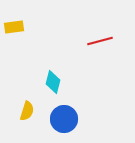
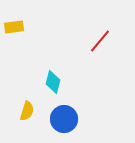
red line: rotated 35 degrees counterclockwise
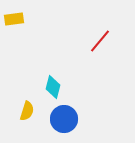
yellow rectangle: moved 8 px up
cyan diamond: moved 5 px down
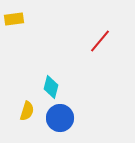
cyan diamond: moved 2 px left
blue circle: moved 4 px left, 1 px up
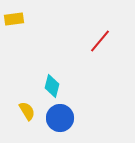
cyan diamond: moved 1 px right, 1 px up
yellow semicircle: rotated 48 degrees counterclockwise
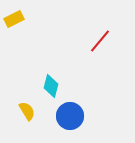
yellow rectangle: rotated 18 degrees counterclockwise
cyan diamond: moved 1 px left
blue circle: moved 10 px right, 2 px up
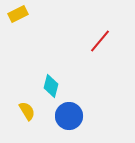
yellow rectangle: moved 4 px right, 5 px up
blue circle: moved 1 px left
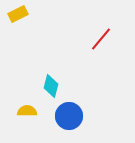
red line: moved 1 px right, 2 px up
yellow semicircle: rotated 60 degrees counterclockwise
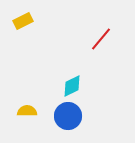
yellow rectangle: moved 5 px right, 7 px down
cyan diamond: moved 21 px right; rotated 50 degrees clockwise
blue circle: moved 1 px left
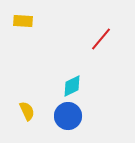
yellow rectangle: rotated 30 degrees clockwise
yellow semicircle: rotated 66 degrees clockwise
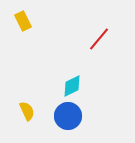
yellow rectangle: rotated 60 degrees clockwise
red line: moved 2 px left
